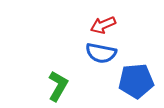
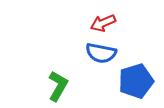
red arrow: moved 2 px up
blue pentagon: rotated 12 degrees counterclockwise
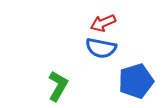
blue semicircle: moved 5 px up
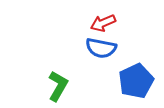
blue pentagon: rotated 8 degrees counterclockwise
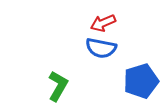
blue pentagon: moved 5 px right; rotated 8 degrees clockwise
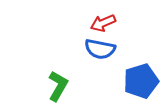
blue semicircle: moved 1 px left, 1 px down
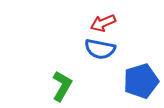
green L-shape: moved 4 px right
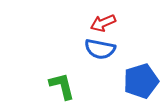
green L-shape: rotated 44 degrees counterclockwise
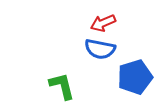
blue pentagon: moved 6 px left, 4 px up
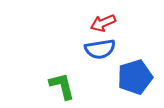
blue semicircle: rotated 20 degrees counterclockwise
